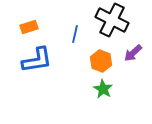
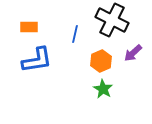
orange rectangle: rotated 18 degrees clockwise
orange hexagon: rotated 15 degrees clockwise
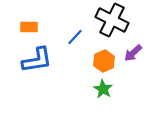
blue line: moved 3 px down; rotated 30 degrees clockwise
orange hexagon: moved 3 px right
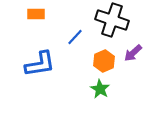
black cross: rotated 8 degrees counterclockwise
orange rectangle: moved 7 px right, 13 px up
blue L-shape: moved 3 px right, 4 px down
green star: moved 3 px left
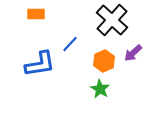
black cross: rotated 24 degrees clockwise
blue line: moved 5 px left, 7 px down
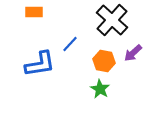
orange rectangle: moved 2 px left, 2 px up
orange hexagon: rotated 25 degrees counterclockwise
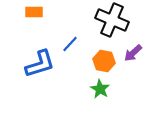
black cross: rotated 20 degrees counterclockwise
blue L-shape: rotated 8 degrees counterclockwise
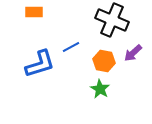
blue line: moved 1 px right, 3 px down; rotated 18 degrees clockwise
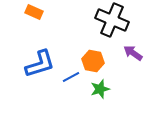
orange rectangle: rotated 24 degrees clockwise
blue line: moved 30 px down
purple arrow: rotated 78 degrees clockwise
orange hexagon: moved 11 px left
green star: rotated 24 degrees clockwise
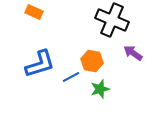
orange hexagon: moved 1 px left
